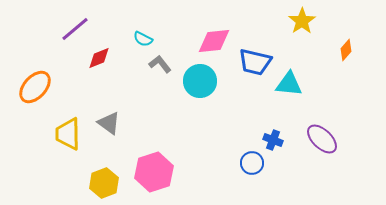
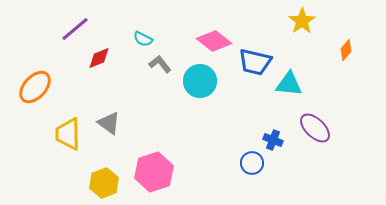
pink diamond: rotated 44 degrees clockwise
purple ellipse: moved 7 px left, 11 px up
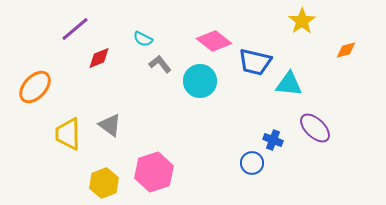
orange diamond: rotated 35 degrees clockwise
gray triangle: moved 1 px right, 2 px down
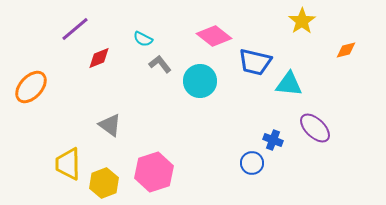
pink diamond: moved 5 px up
orange ellipse: moved 4 px left
yellow trapezoid: moved 30 px down
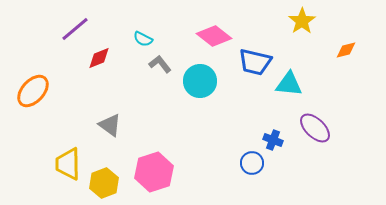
orange ellipse: moved 2 px right, 4 px down
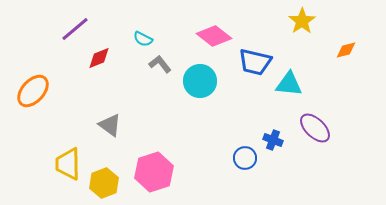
blue circle: moved 7 px left, 5 px up
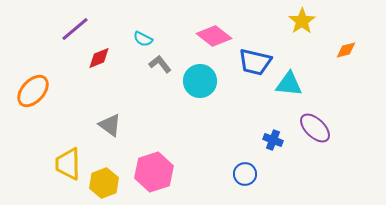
blue circle: moved 16 px down
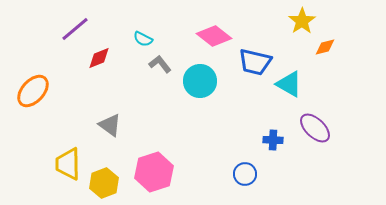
orange diamond: moved 21 px left, 3 px up
cyan triangle: rotated 24 degrees clockwise
blue cross: rotated 18 degrees counterclockwise
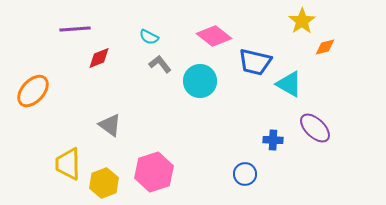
purple line: rotated 36 degrees clockwise
cyan semicircle: moved 6 px right, 2 px up
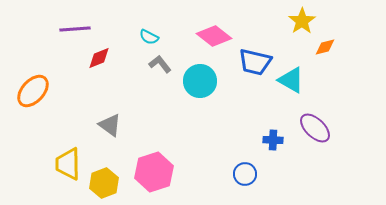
cyan triangle: moved 2 px right, 4 px up
